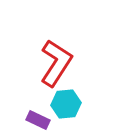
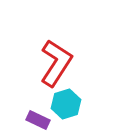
cyan hexagon: rotated 12 degrees counterclockwise
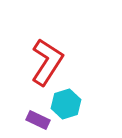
red L-shape: moved 9 px left, 1 px up
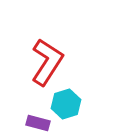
purple rectangle: moved 3 px down; rotated 10 degrees counterclockwise
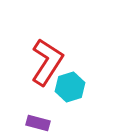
cyan hexagon: moved 4 px right, 17 px up
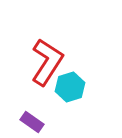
purple rectangle: moved 6 px left, 1 px up; rotated 20 degrees clockwise
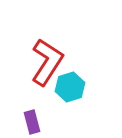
purple rectangle: rotated 40 degrees clockwise
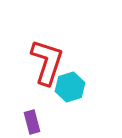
red L-shape: rotated 15 degrees counterclockwise
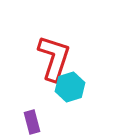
red L-shape: moved 7 px right, 4 px up
